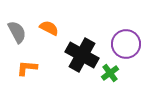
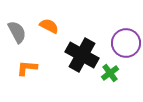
orange semicircle: moved 2 px up
purple circle: moved 1 px up
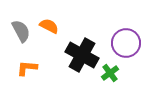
gray semicircle: moved 4 px right, 1 px up
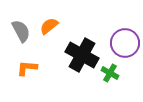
orange semicircle: rotated 66 degrees counterclockwise
purple circle: moved 1 px left
green cross: rotated 24 degrees counterclockwise
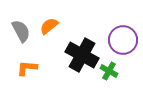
purple circle: moved 2 px left, 3 px up
green cross: moved 1 px left, 2 px up
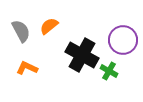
orange L-shape: rotated 20 degrees clockwise
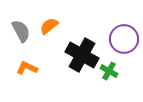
purple circle: moved 1 px right, 1 px up
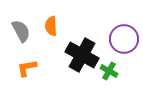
orange semicircle: moved 2 px right; rotated 54 degrees counterclockwise
orange L-shape: rotated 35 degrees counterclockwise
